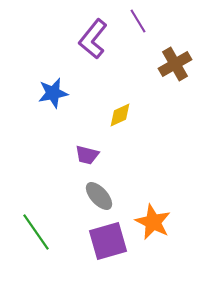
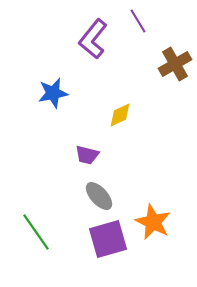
purple square: moved 2 px up
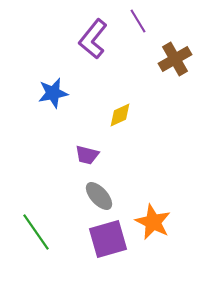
brown cross: moved 5 px up
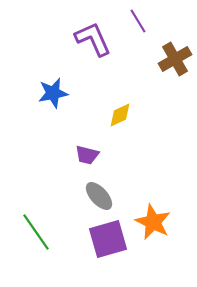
purple L-shape: rotated 117 degrees clockwise
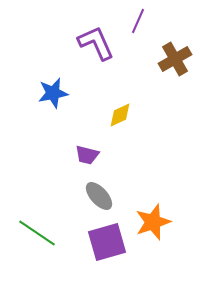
purple line: rotated 55 degrees clockwise
purple L-shape: moved 3 px right, 4 px down
orange star: rotated 27 degrees clockwise
green line: moved 1 px right, 1 px down; rotated 21 degrees counterclockwise
purple square: moved 1 px left, 3 px down
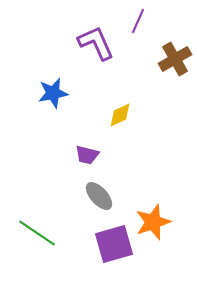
purple square: moved 7 px right, 2 px down
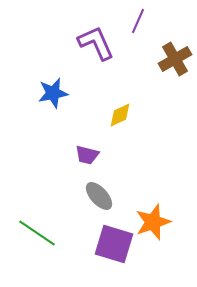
purple square: rotated 33 degrees clockwise
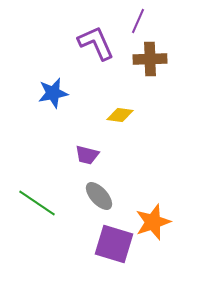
brown cross: moved 25 px left; rotated 28 degrees clockwise
yellow diamond: rotated 32 degrees clockwise
green line: moved 30 px up
